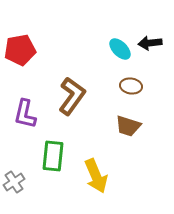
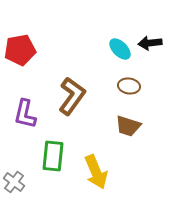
brown ellipse: moved 2 px left
yellow arrow: moved 4 px up
gray cross: rotated 20 degrees counterclockwise
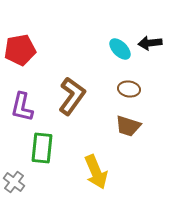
brown ellipse: moved 3 px down
purple L-shape: moved 3 px left, 7 px up
green rectangle: moved 11 px left, 8 px up
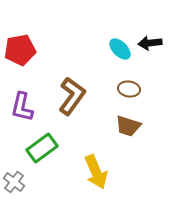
green rectangle: rotated 48 degrees clockwise
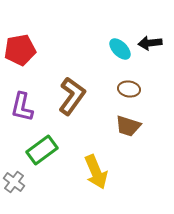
green rectangle: moved 2 px down
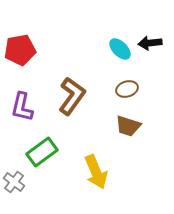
brown ellipse: moved 2 px left; rotated 25 degrees counterclockwise
green rectangle: moved 2 px down
